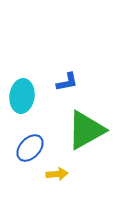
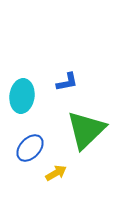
green triangle: rotated 15 degrees counterclockwise
yellow arrow: moved 1 px left, 1 px up; rotated 25 degrees counterclockwise
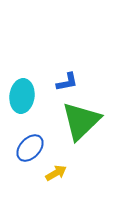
green triangle: moved 5 px left, 9 px up
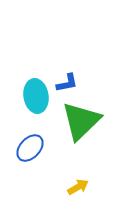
blue L-shape: moved 1 px down
cyan ellipse: moved 14 px right; rotated 16 degrees counterclockwise
yellow arrow: moved 22 px right, 14 px down
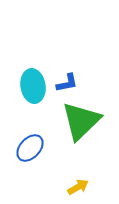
cyan ellipse: moved 3 px left, 10 px up
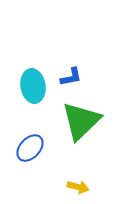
blue L-shape: moved 4 px right, 6 px up
yellow arrow: rotated 45 degrees clockwise
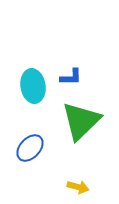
blue L-shape: rotated 10 degrees clockwise
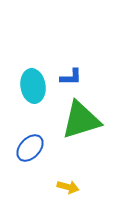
green triangle: moved 1 px up; rotated 27 degrees clockwise
yellow arrow: moved 10 px left
